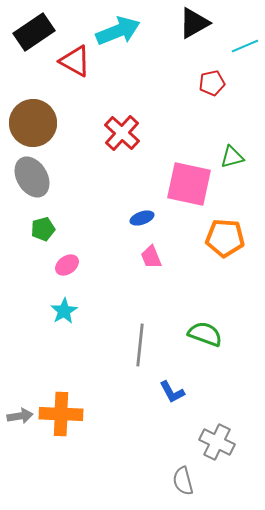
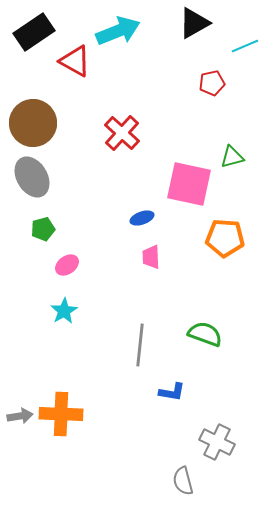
pink trapezoid: rotated 20 degrees clockwise
blue L-shape: rotated 52 degrees counterclockwise
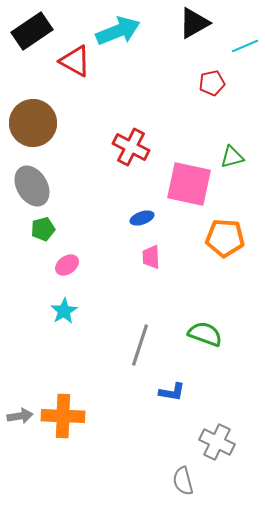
black rectangle: moved 2 px left, 1 px up
red cross: moved 9 px right, 14 px down; rotated 15 degrees counterclockwise
gray ellipse: moved 9 px down
gray line: rotated 12 degrees clockwise
orange cross: moved 2 px right, 2 px down
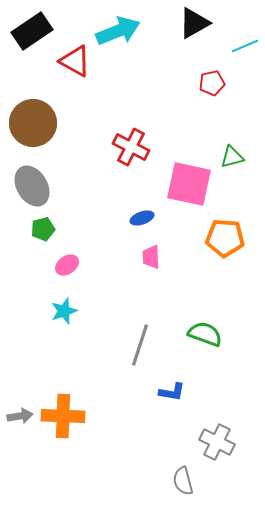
cyan star: rotated 12 degrees clockwise
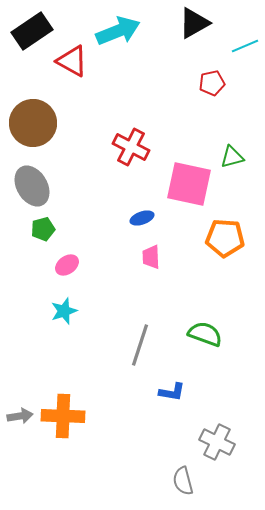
red triangle: moved 3 px left
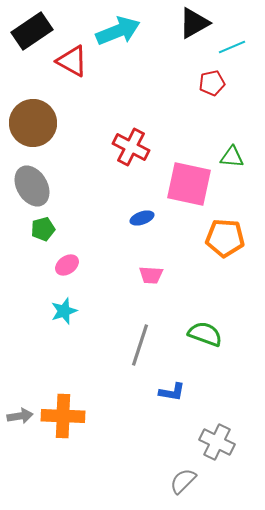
cyan line: moved 13 px left, 1 px down
green triangle: rotated 20 degrees clockwise
pink trapezoid: moved 18 px down; rotated 85 degrees counterclockwise
gray semicircle: rotated 60 degrees clockwise
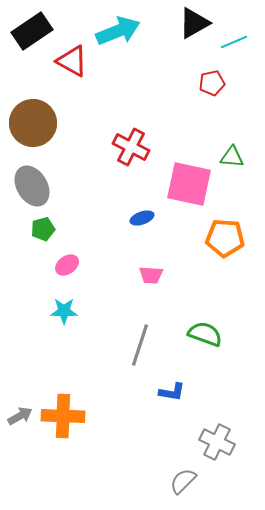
cyan line: moved 2 px right, 5 px up
cyan star: rotated 20 degrees clockwise
gray arrow: rotated 20 degrees counterclockwise
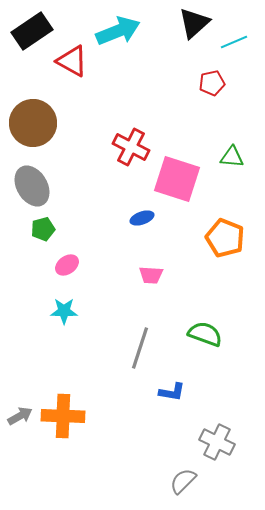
black triangle: rotated 12 degrees counterclockwise
pink square: moved 12 px left, 5 px up; rotated 6 degrees clockwise
orange pentagon: rotated 18 degrees clockwise
gray line: moved 3 px down
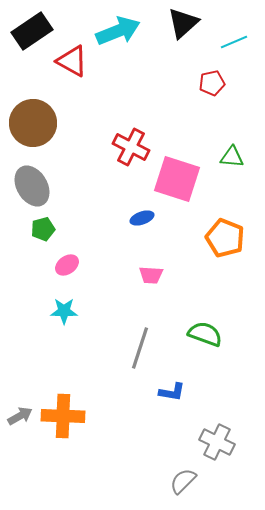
black triangle: moved 11 px left
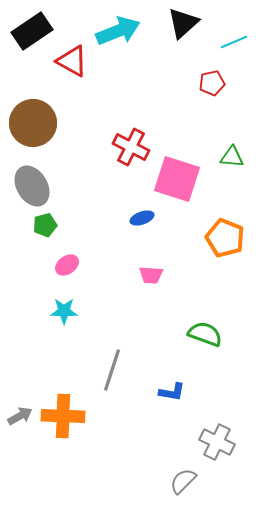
green pentagon: moved 2 px right, 4 px up
gray line: moved 28 px left, 22 px down
